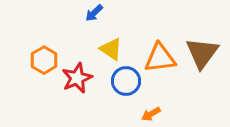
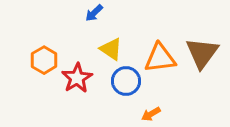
red star: rotated 8 degrees counterclockwise
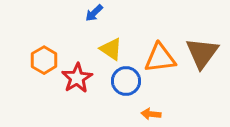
orange arrow: rotated 36 degrees clockwise
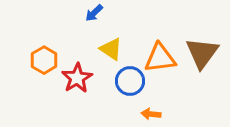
blue circle: moved 4 px right
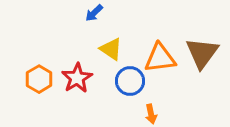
orange hexagon: moved 5 px left, 19 px down
orange arrow: rotated 108 degrees counterclockwise
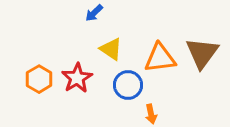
blue circle: moved 2 px left, 4 px down
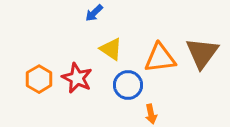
red star: rotated 16 degrees counterclockwise
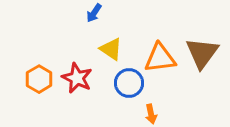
blue arrow: rotated 12 degrees counterclockwise
blue circle: moved 1 px right, 2 px up
